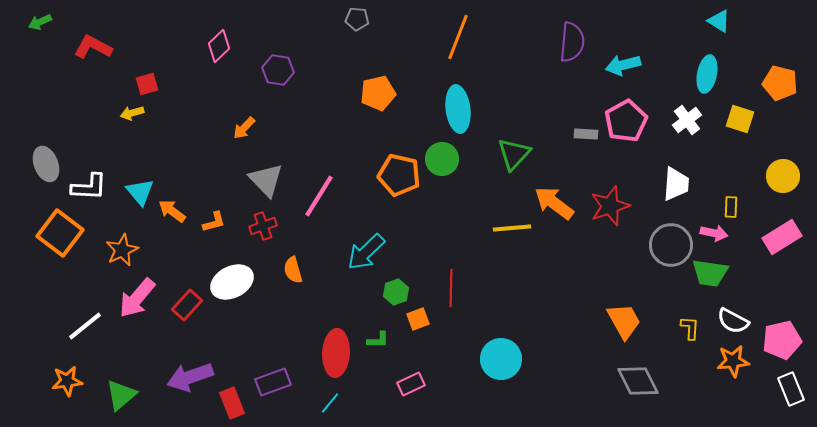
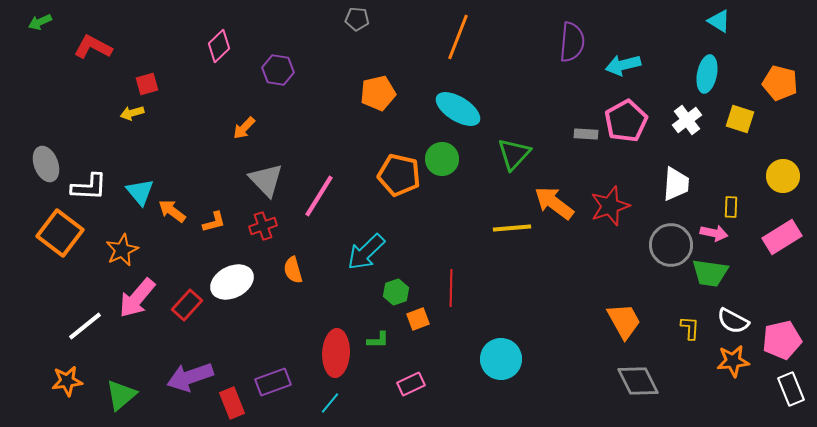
cyan ellipse at (458, 109): rotated 51 degrees counterclockwise
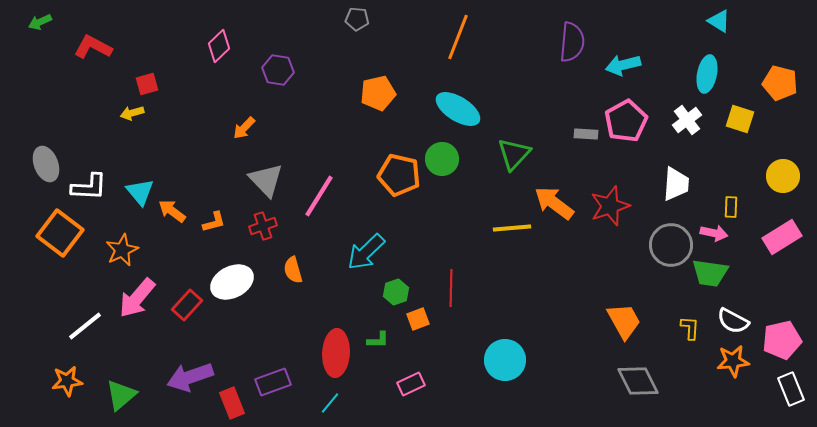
cyan circle at (501, 359): moved 4 px right, 1 px down
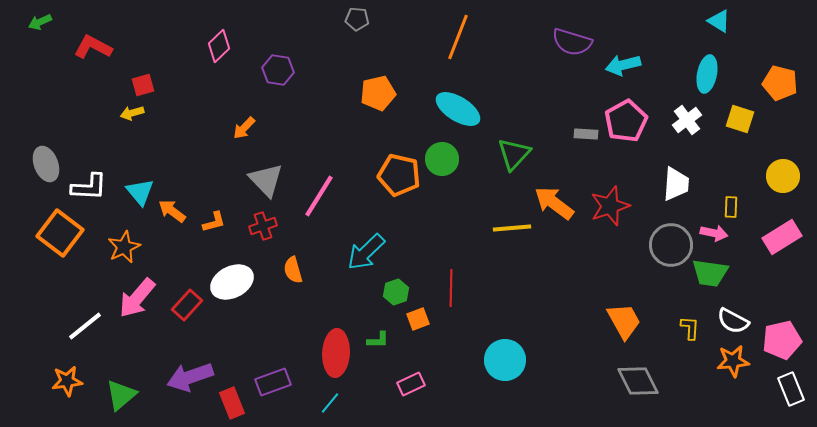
purple semicircle at (572, 42): rotated 102 degrees clockwise
red square at (147, 84): moved 4 px left, 1 px down
orange star at (122, 250): moved 2 px right, 3 px up
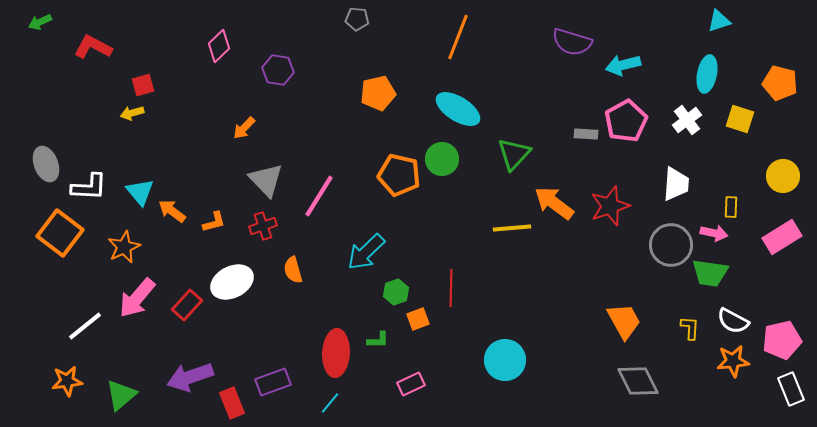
cyan triangle at (719, 21): rotated 50 degrees counterclockwise
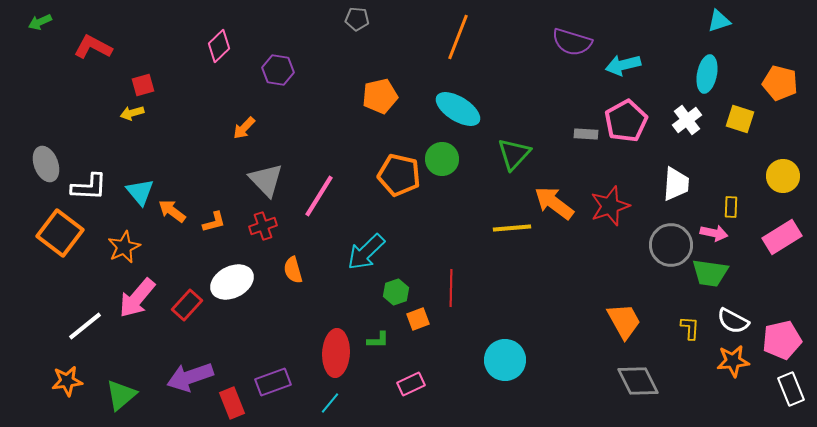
orange pentagon at (378, 93): moved 2 px right, 3 px down
